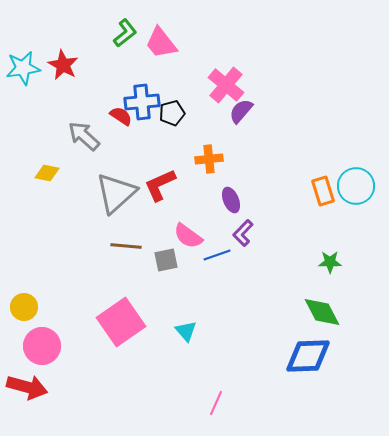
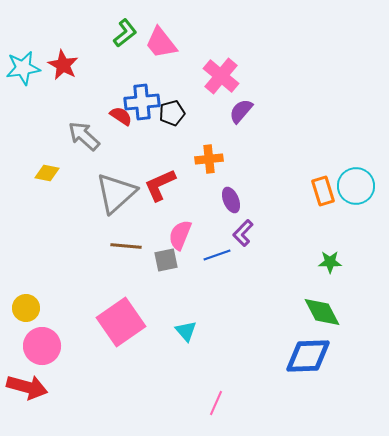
pink cross: moved 5 px left, 9 px up
pink semicircle: moved 8 px left, 1 px up; rotated 76 degrees clockwise
yellow circle: moved 2 px right, 1 px down
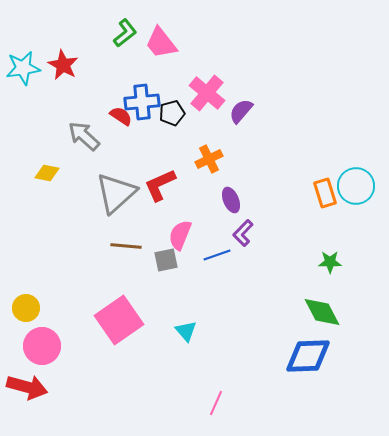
pink cross: moved 14 px left, 17 px down
orange cross: rotated 20 degrees counterclockwise
orange rectangle: moved 2 px right, 2 px down
pink square: moved 2 px left, 2 px up
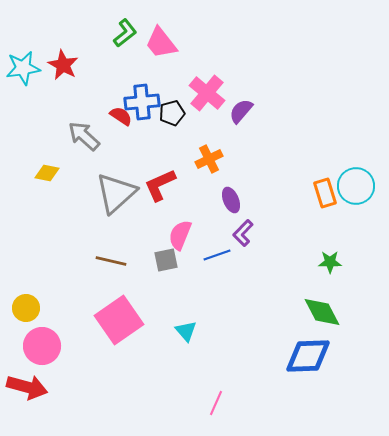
brown line: moved 15 px left, 15 px down; rotated 8 degrees clockwise
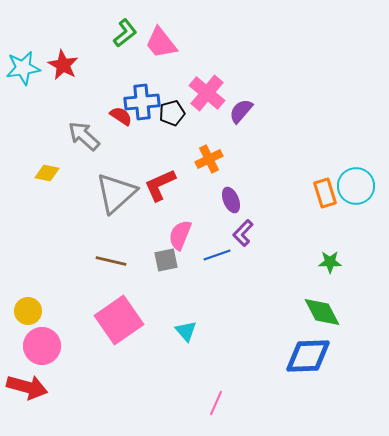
yellow circle: moved 2 px right, 3 px down
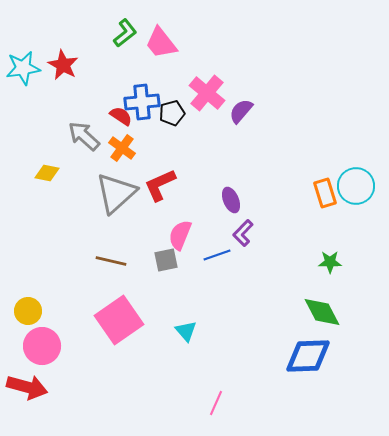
orange cross: moved 87 px left, 11 px up; rotated 28 degrees counterclockwise
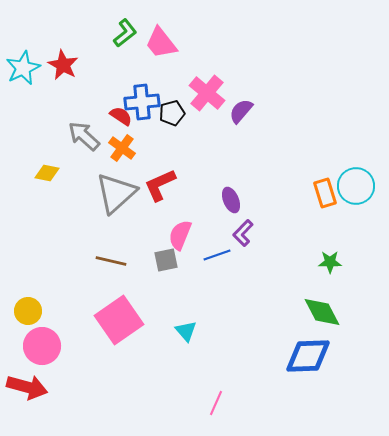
cyan star: rotated 16 degrees counterclockwise
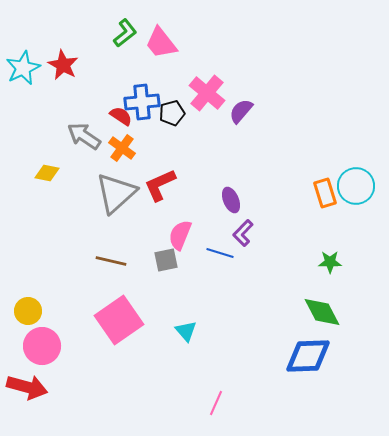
gray arrow: rotated 8 degrees counterclockwise
blue line: moved 3 px right, 2 px up; rotated 36 degrees clockwise
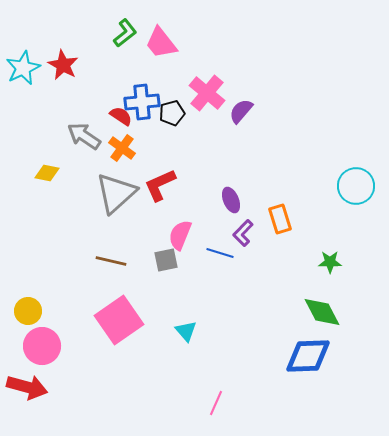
orange rectangle: moved 45 px left, 26 px down
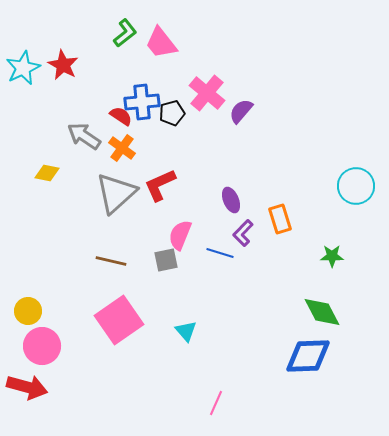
green star: moved 2 px right, 6 px up
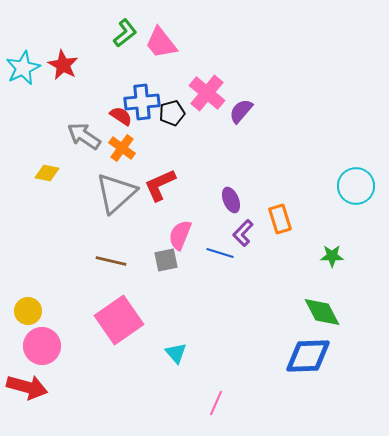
cyan triangle: moved 10 px left, 22 px down
